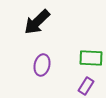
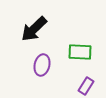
black arrow: moved 3 px left, 7 px down
green rectangle: moved 11 px left, 6 px up
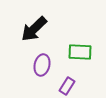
purple rectangle: moved 19 px left
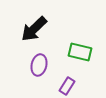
green rectangle: rotated 10 degrees clockwise
purple ellipse: moved 3 px left
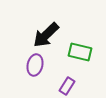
black arrow: moved 12 px right, 6 px down
purple ellipse: moved 4 px left
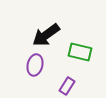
black arrow: rotated 8 degrees clockwise
